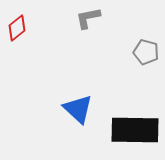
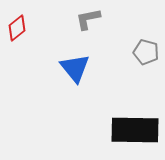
gray L-shape: moved 1 px down
blue triangle: moved 3 px left, 41 px up; rotated 8 degrees clockwise
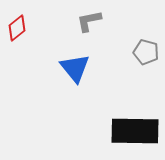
gray L-shape: moved 1 px right, 2 px down
black rectangle: moved 1 px down
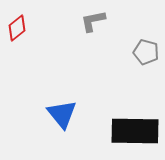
gray L-shape: moved 4 px right
blue triangle: moved 13 px left, 46 px down
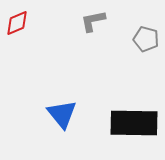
red diamond: moved 5 px up; rotated 16 degrees clockwise
gray pentagon: moved 13 px up
black rectangle: moved 1 px left, 8 px up
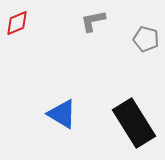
blue triangle: rotated 20 degrees counterclockwise
black rectangle: rotated 57 degrees clockwise
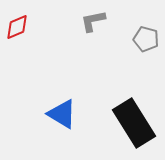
red diamond: moved 4 px down
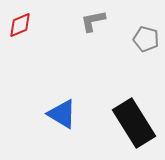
red diamond: moved 3 px right, 2 px up
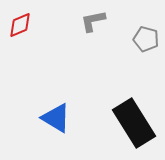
blue triangle: moved 6 px left, 4 px down
